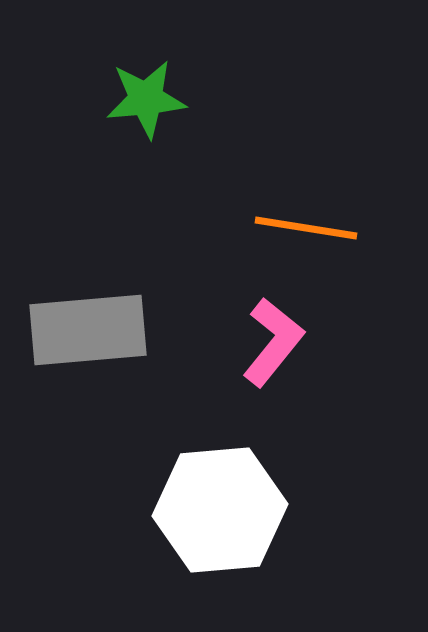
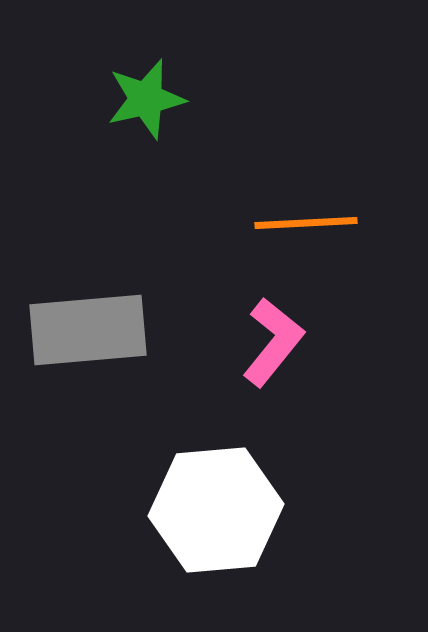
green star: rotated 8 degrees counterclockwise
orange line: moved 5 px up; rotated 12 degrees counterclockwise
white hexagon: moved 4 px left
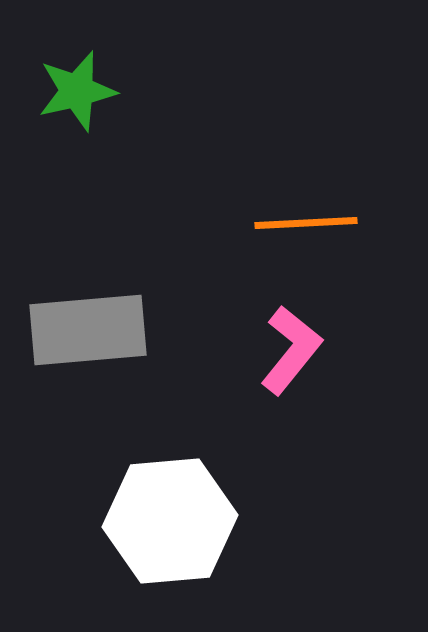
green star: moved 69 px left, 8 px up
pink L-shape: moved 18 px right, 8 px down
white hexagon: moved 46 px left, 11 px down
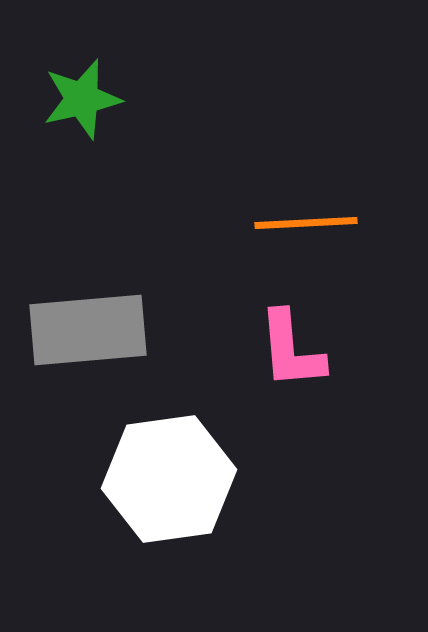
green star: moved 5 px right, 8 px down
pink L-shape: rotated 136 degrees clockwise
white hexagon: moved 1 px left, 42 px up; rotated 3 degrees counterclockwise
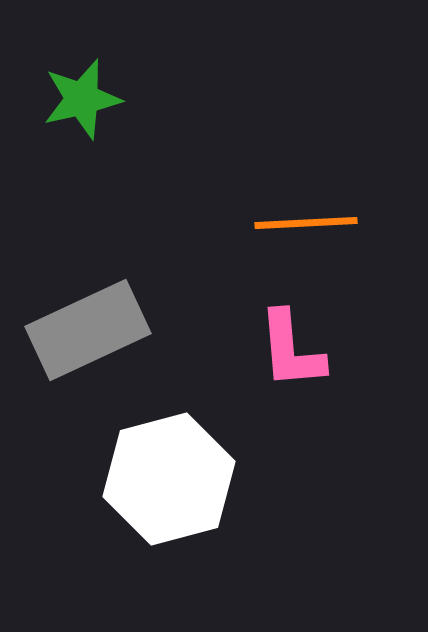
gray rectangle: rotated 20 degrees counterclockwise
white hexagon: rotated 7 degrees counterclockwise
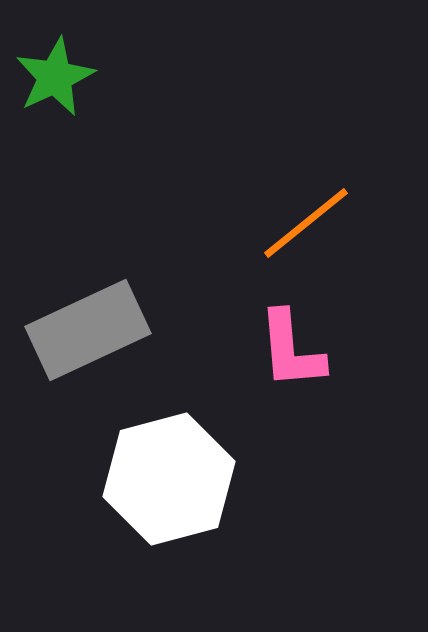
green star: moved 27 px left, 22 px up; rotated 12 degrees counterclockwise
orange line: rotated 36 degrees counterclockwise
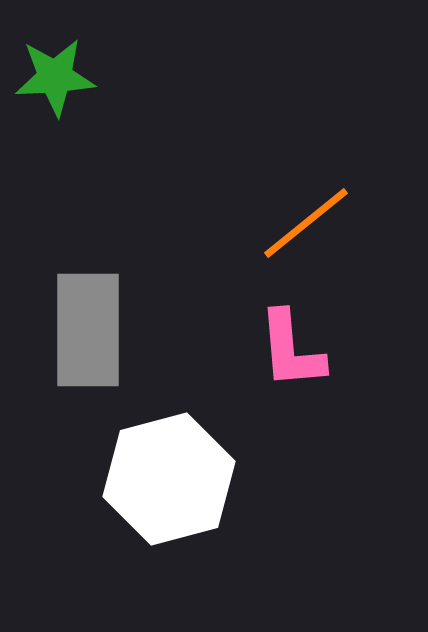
green star: rotated 22 degrees clockwise
gray rectangle: rotated 65 degrees counterclockwise
